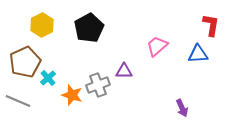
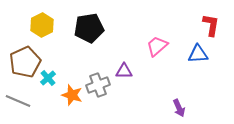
black pentagon: rotated 20 degrees clockwise
purple arrow: moved 3 px left
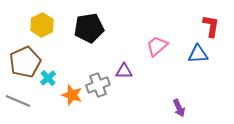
red L-shape: moved 1 px down
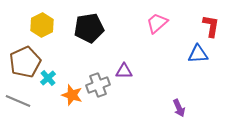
pink trapezoid: moved 23 px up
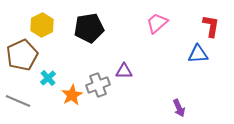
brown pentagon: moved 3 px left, 7 px up
orange star: rotated 25 degrees clockwise
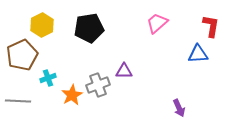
cyan cross: rotated 21 degrees clockwise
gray line: rotated 20 degrees counterclockwise
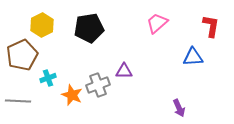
blue triangle: moved 5 px left, 3 px down
orange star: rotated 20 degrees counterclockwise
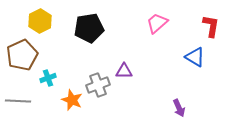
yellow hexagon: moved 2 px left, 4 px up
blue triangle: moved 2 px right; rotated 35 degrees clockwise
orange star: moved 5 px down
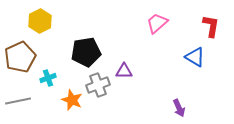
black pentagon: moved 3 px left, 24 px down
brown pentagon: moved 2 px left, 2 px down
gray line: rotated 15 degrees counterclockwise
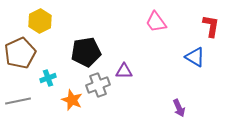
pink trapezoid: moved 1 px left, 1 px up; rotated 85 degrees counterclockwise
brown pentagon: moved 4 px up
